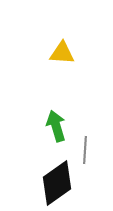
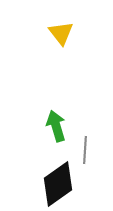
yellow triangle: moved 1 px left, 20 px up; rotated 48 degrees clockwise
black diamond: moved 1 px right, 1 px down
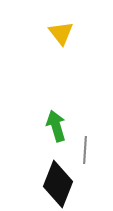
black diamond: rotated 33 degrees counterclockwise
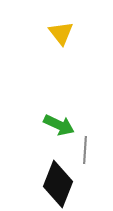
green arrow: moved 3 px right, 1 px up; rotated 132 degrees clockwise
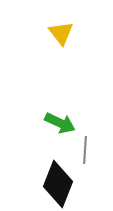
green arrow: moved 1 px right, 2 px up
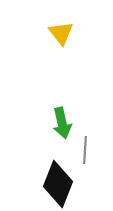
green arrow: moved 2 px right; rotated 52 degrees clockwise
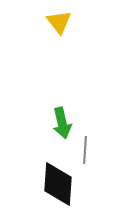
yellow triangle: moved 2 px left, 11 px up
black diamond: rotated 18 degrees counterclockwise
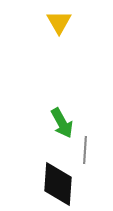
yellow triangle: rotated 8 degrees clockwise
green arrow: rotated 16 degrees counterclockwise
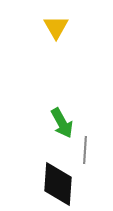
yellow triangle: moved 3 px left, 5 px down
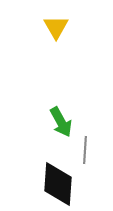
green arrow: moved 1 px left, 1 px up
